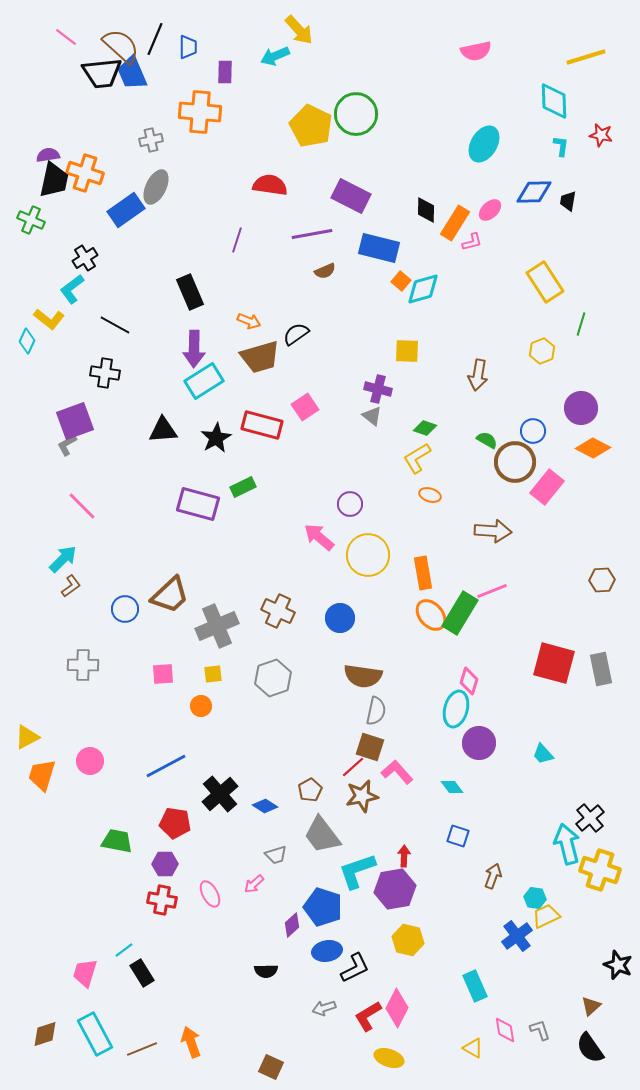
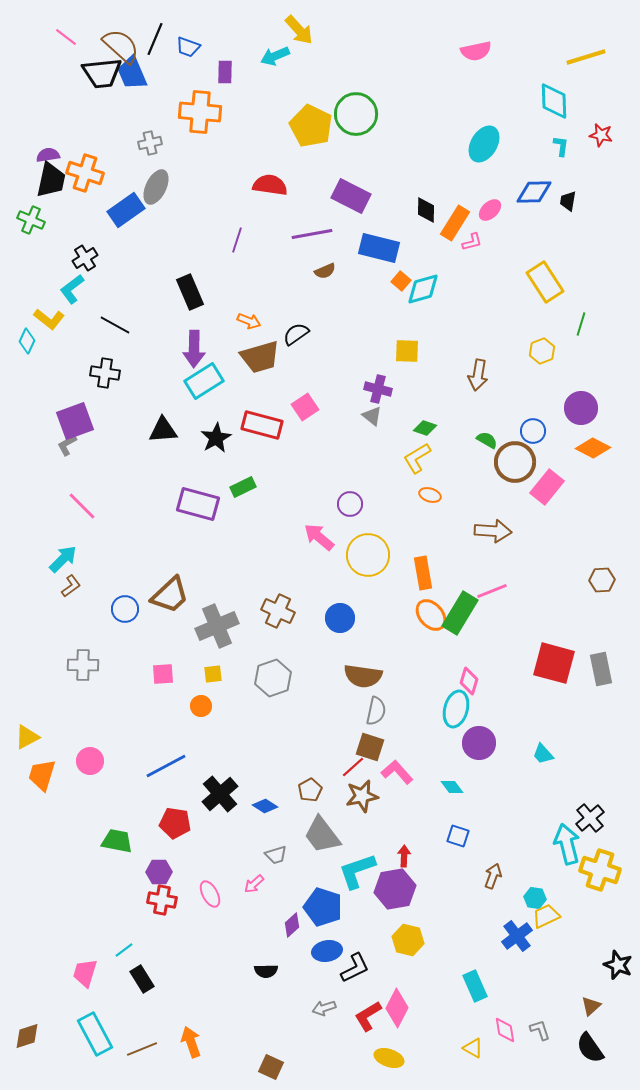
blue trapezoid at (188, 47): rotated 110 degrees clockwise
gray cross at (151, 140): moved 1 px left, 3 px down
black trapezoid at (54, 180): moved 3 px left
purple hexagon at (165, 864): moved 6 px left, 8 px down
black rectangle at (142, 973): moved 6 px down
brown diamond at (45, 1034): moved 18 px left, 2 px down
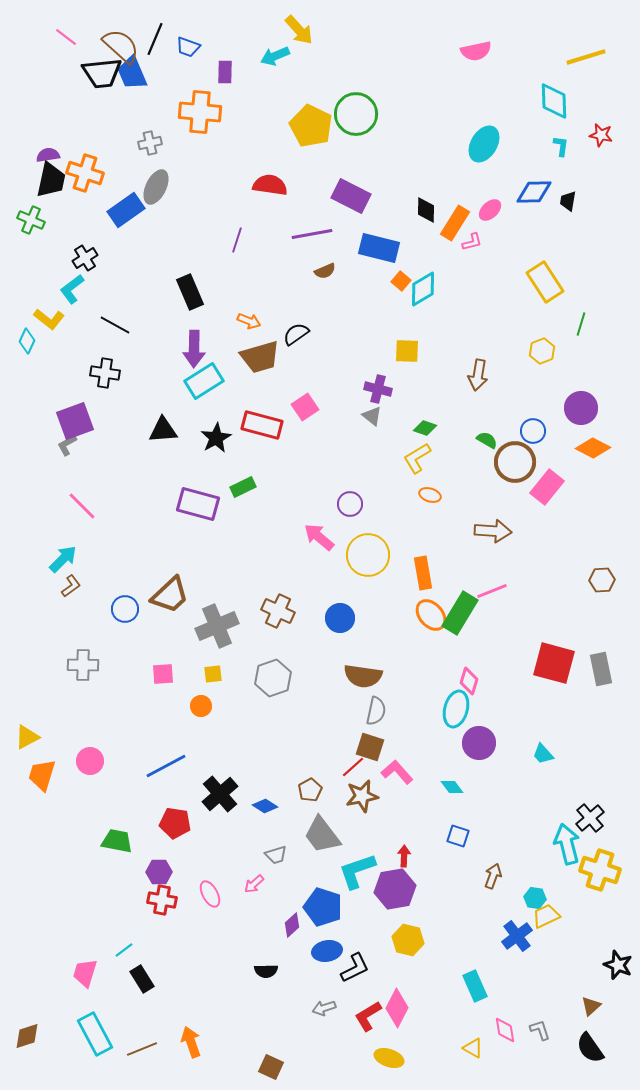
cyan diamond at (423, 289): rotated 15 degrees counterclockwise
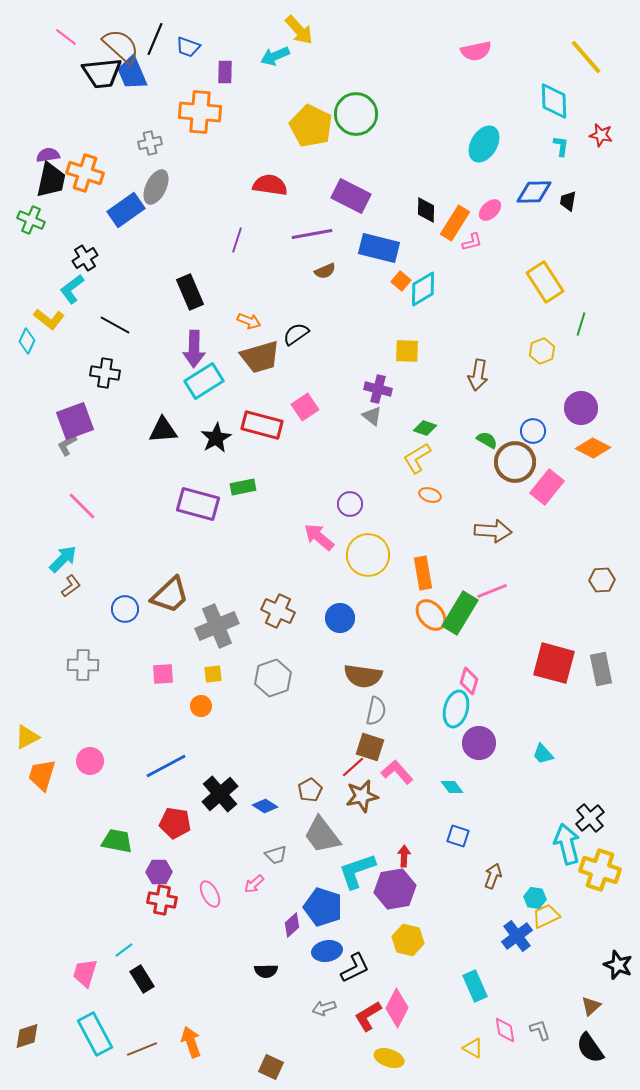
yellow line at (586, 57): rotated 66 degrees clockwise
green rectangle at (243, 487): rotated 15 degrees clockwise
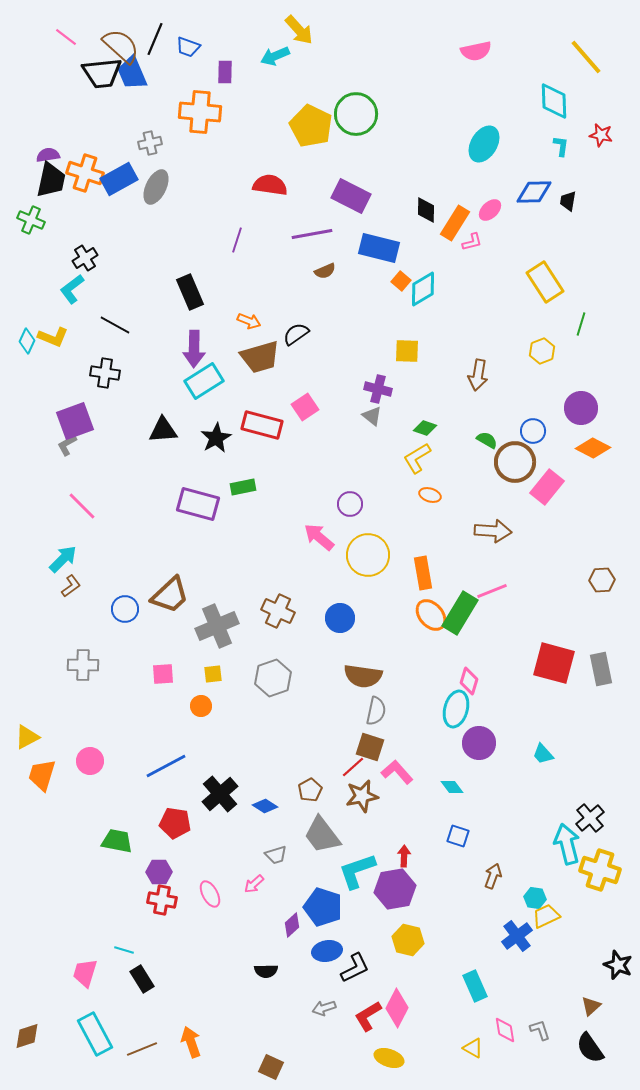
blue rectangle at (126, 210): moved 7 px left, 31 px up; rotated 6 degrees clockwise
yellow L-shape at (49, 319): moved 4 px right, 18 px down; rotated 16 degrees counterclockwise
cyan line at (124, 950): rotated 54 degrees clockwise
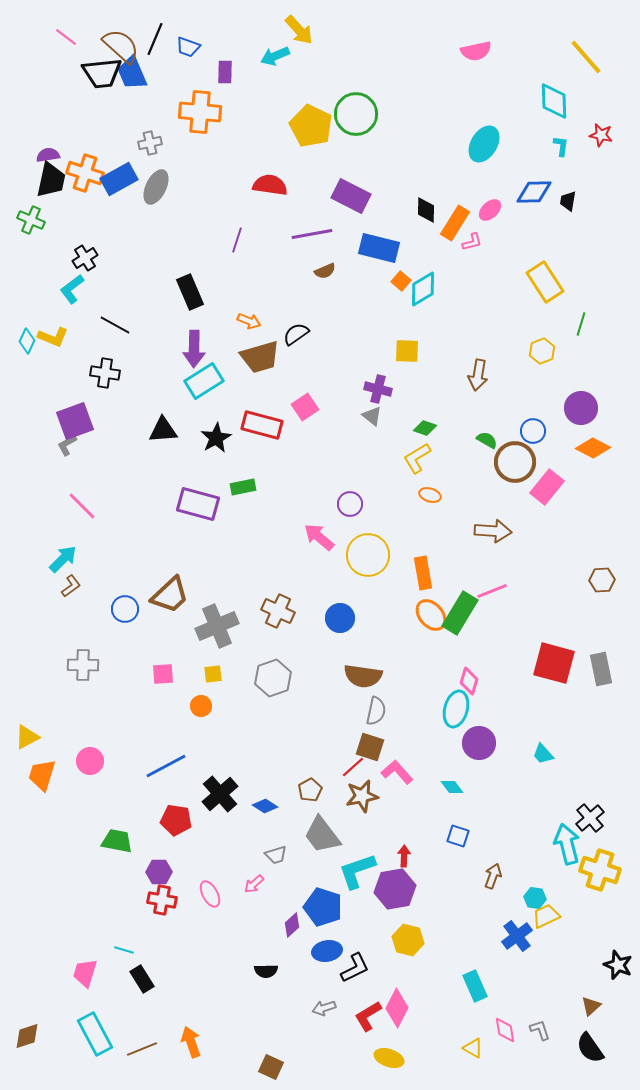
red pentagon at (175, 823): moved 1 px right, 3 px up
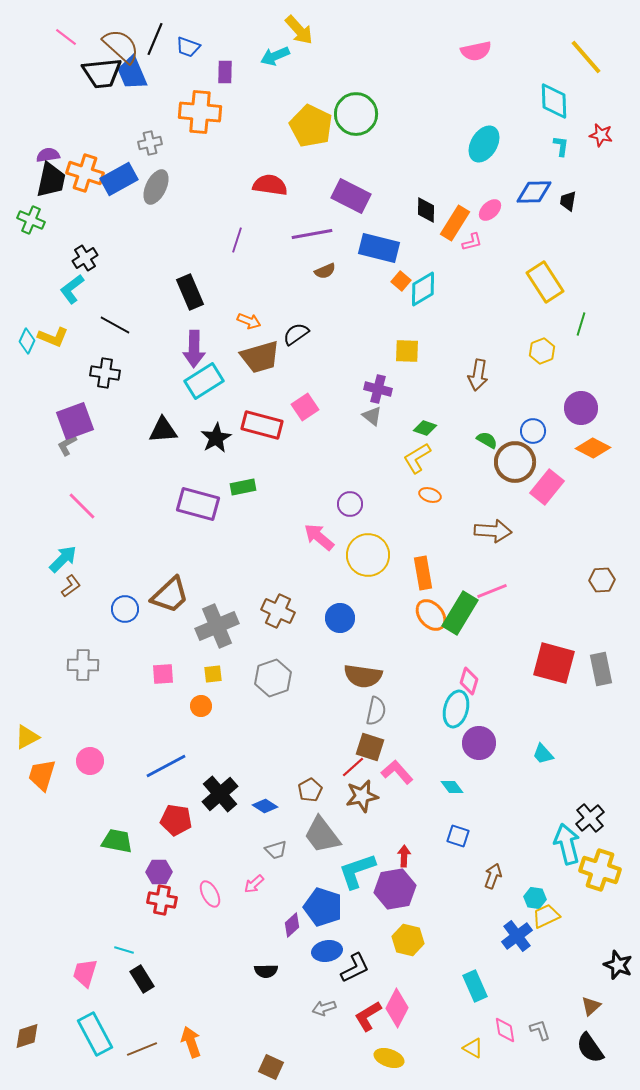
gray trapezoid at (276, 855): moved 5 px up
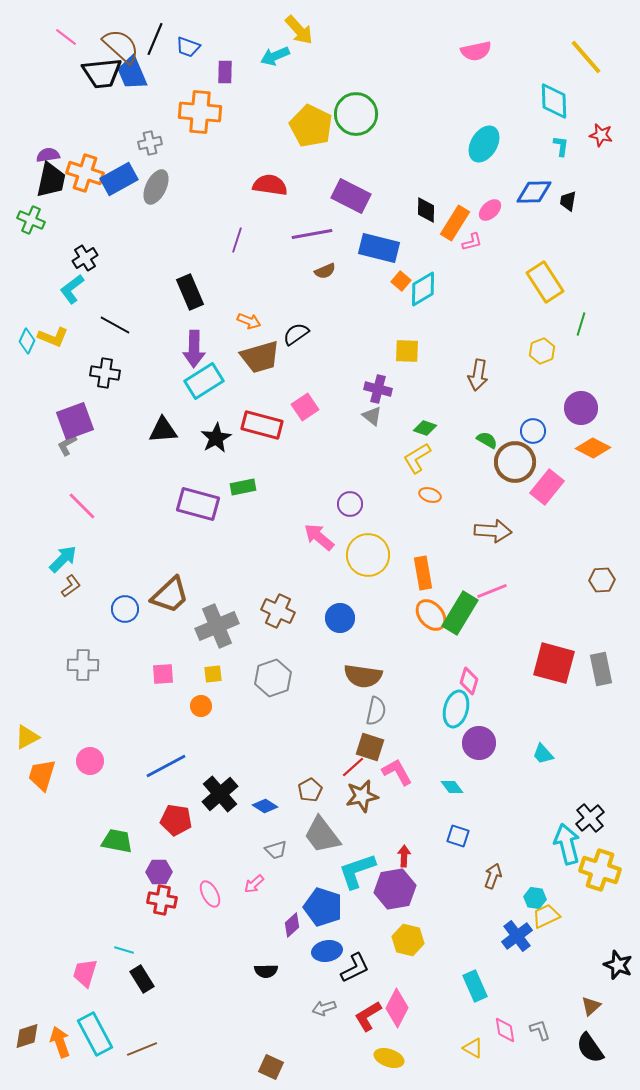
pink L-shape at (397, 772): rotated 12 degrees clockwise
orange arrow at (191, 1042): moved 131 px left
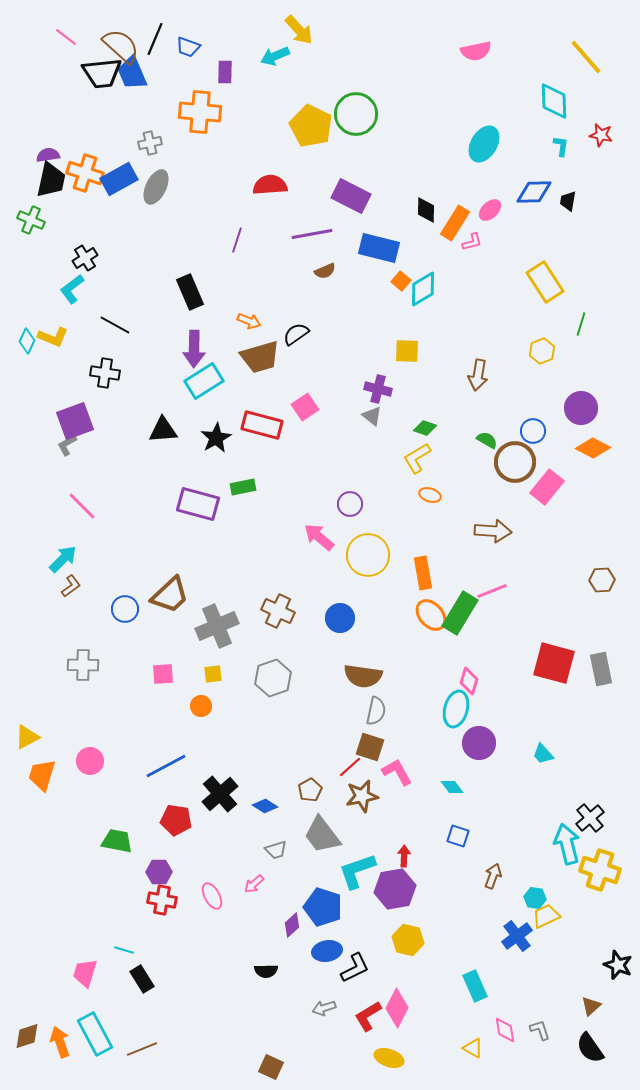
red semicircle at (270, 185): rotated 12 degrees counterclockwise
red line at (353, 767): moved 3 px left
pink ellipse at (210, 894): moved 2 px right, 2 px down
